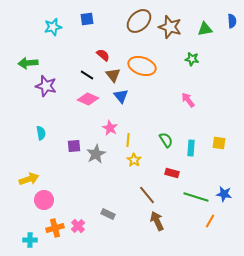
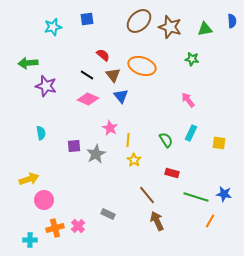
cyan rectangle: moved 15 px up; rotated 21 degrees clockwise
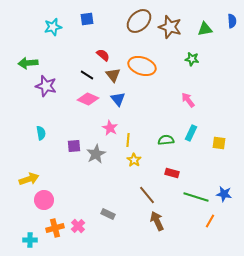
blue triangle: moved 3 px left, 3 px down
green semicircle: rotated 63 degrees counterclockwise
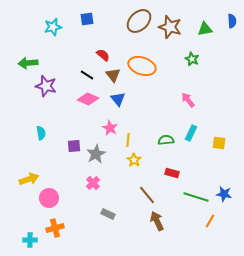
green star: rotated 16 degrees clockwise
pink circle: moved 5 px right, 2 px up
pink cross: moved 15 px right, 43 px up
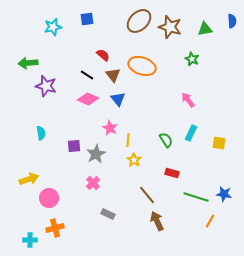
green semicircle: rotated 63 degrees clockwise
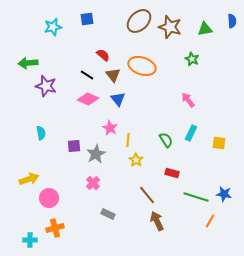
yellow star: moved 2 px right
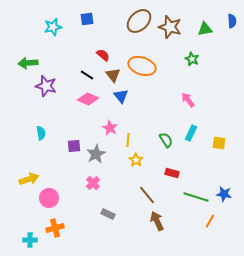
blue triangle: moved 3 px right, 3 px up
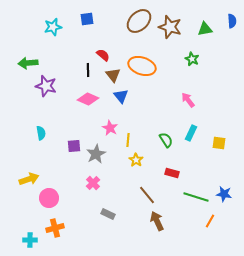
black line: moved 1 px right, 5 px up; rotated 56 degrees clockwise
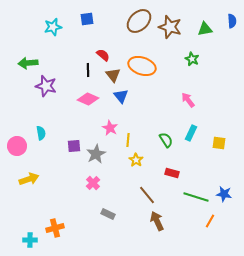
pink circle: moved 32 px left, 52 px up
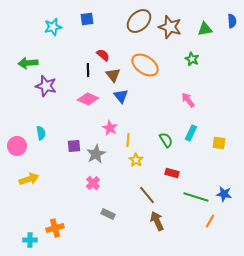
orange ellipse: moved 3 px right, 1 px up; rotated 16 degrees clockwise
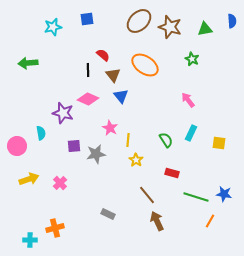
purple star: moved 17 px right, 27 px down
gray star: rotated 18 degrees clockwise
pink cross: moved 33 px left
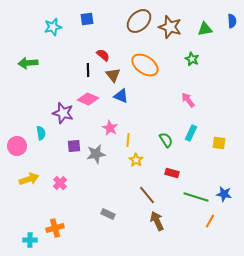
blue triangle: rotated 28 degrees counterclockwise
